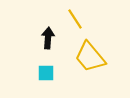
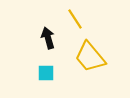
black arrow: rotated 20 degrees counterclockwise
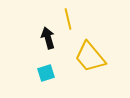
yellow line: moved 7 px left; rotated 20 degrees clockwise
cyan square: rotated 18 degrees counterclockwise
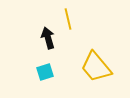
yellow trapezoid: moved 6 px right, 10 px down
cyan square: moved 1 px left, 1 px up
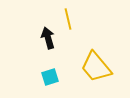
cyan square: moved 5 px right, 5 px down
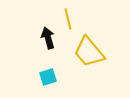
yellow trapezoid: moved 7 px left, 15 px up
cyan square: moved 2 px left
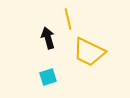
yellow trapezoid: rotated 24 degrees counterclockwise
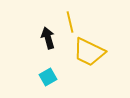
yellow line: moved 2 px right, 3 px down
cyan square: rotated 12 degrees counterclockwise
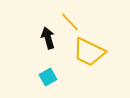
yellow line: rotated 30 degrees counterclockwise
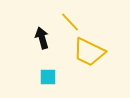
black arrow: moved 6 px left
cyan square: rotated 30 degrees clockwise
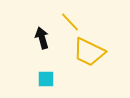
cyan square: moved 2 px left, 2 px down
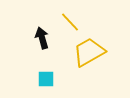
yellow trapezoid: rotated 124 degrees clockwise
